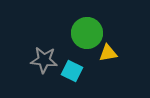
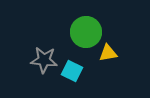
green circle: moved 1 px left, 1 px up
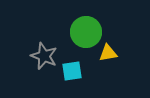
gray star: moved 4 px up; rotated 16 degrees clockwise
cyan square: rotated 35 degrees counterclockwise
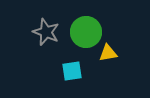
gray star: moved 2 px right, 24 px up
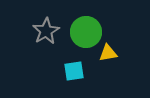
gray star: moved 1 px up; rotated 20 degrees clockwise
cyan square: moved 2 px right
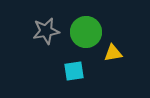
gray star: rotated 20 degrees clockwise
yellow triangle: moved 5 px right
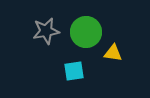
yellow triangle: rotated 18 degrees clockwise
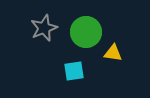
gray star: moved 2 px left, 3 px up; rotated 12 degrees counterclockwise
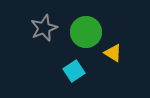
yellow triangle: rotated 24 degrees clockwise
cyan square: rotated 25 degrees counterclockwise
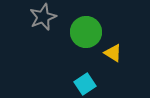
gray star: moved 1 px left, 11 px up
cyan square: moved 11 px right, 13 px down
